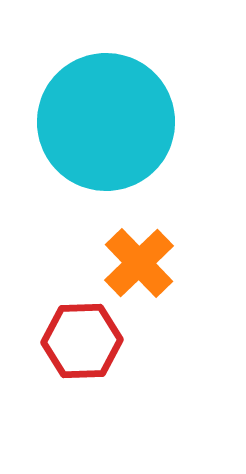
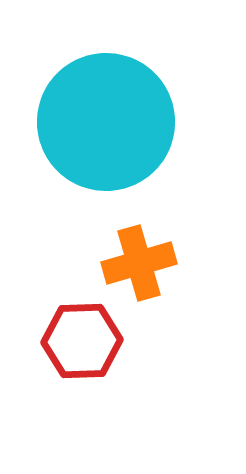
orange cross: rotated 28 degrees clockwise
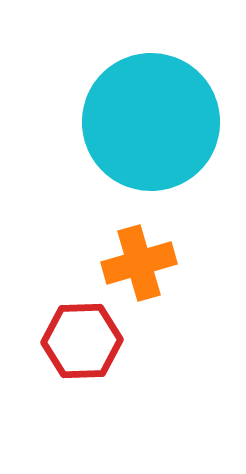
cyan circle: moved 45 px right
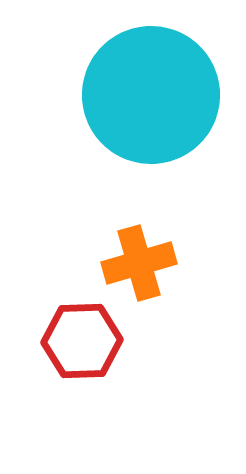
cyan circle: moved 27 px up
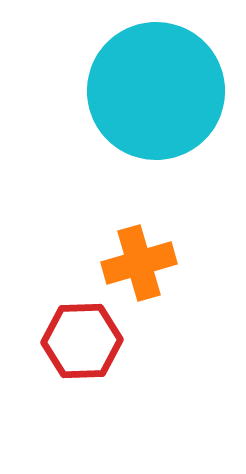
cyan circle: moved 5 px right, 4 px up
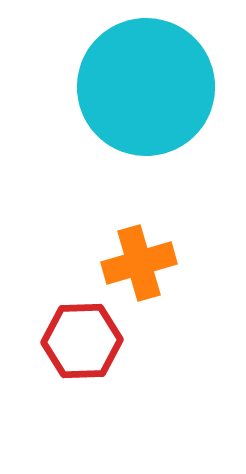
cyan circle: moved 10 px left, 4 px up
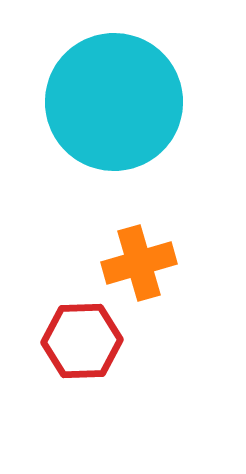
cyan circle: moved 32 px left, 15 px down
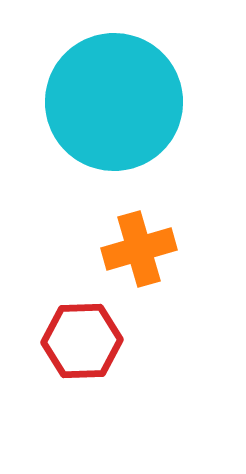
orange cross: moved 14 px up
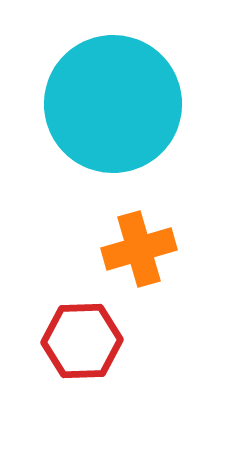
cyan circle: moved 1 px left, 2 px down
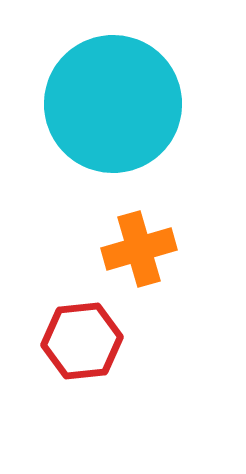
red hexagon: rotated 4 degrees counterclockwise
